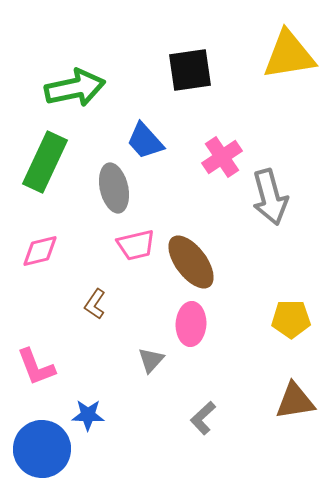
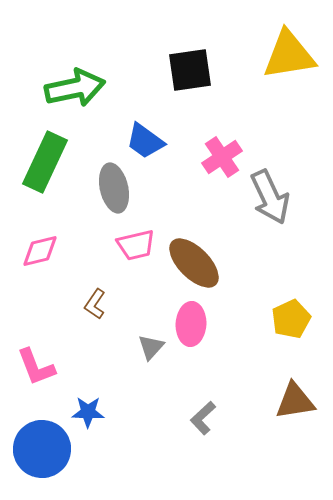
blue trapezoid: rotated 12 degrees counterclockwise
gray arrow: rotated 10 degrees counterclockwise
brown ellipse: moved 3 px right, 1 px down; rotated 8 degrees counterclockwise
yellow pentagon: rotated 24 degrees counterclockwise
gray triangle: moved 13 px up
blue star: moved 3 px up
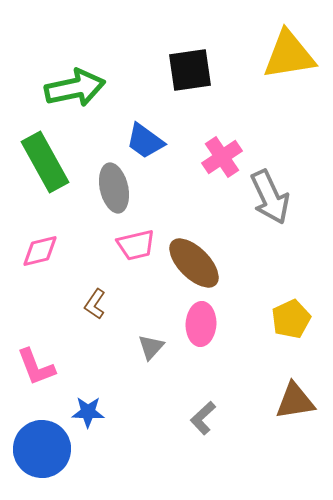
green rectangle: rotated 54 degrees counterclockwise
pink ellipse: moved 10 px right
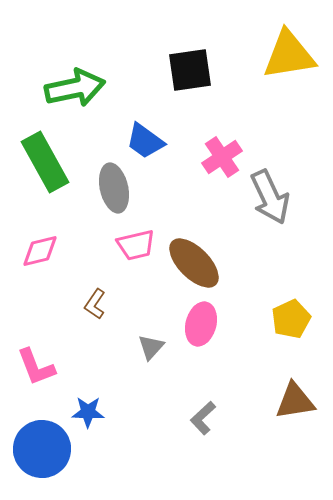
pink ellipse: rotated 12 degrees clockwise
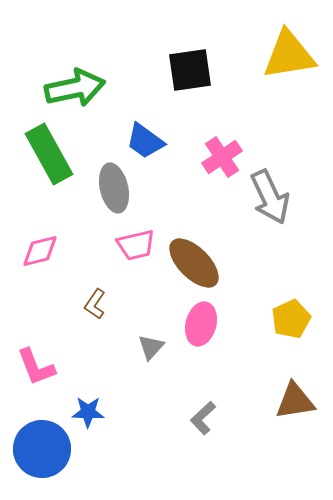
green rectangle: moved 4 px right, 8 px up
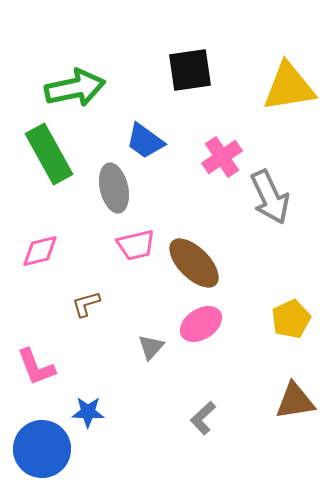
yellow triangle: moved 32 px down
brown L-shape: moved 9 px left; rotated 40 degrees clockwise
pink ellipse: rotated 42 degrees clockwise
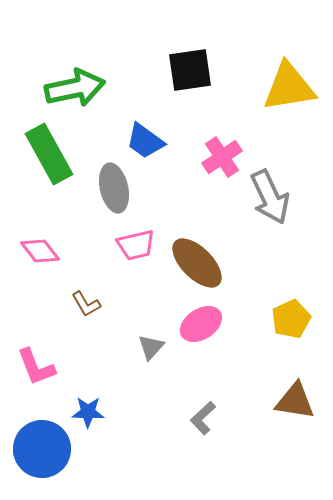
pink diamond: rotated 66 degrees clockwise
brown ellipse: moved 3 px right
brown L-shape: rotated 104 degrees counterclockwise
brown triangle: rotated 18 degrees clockwise
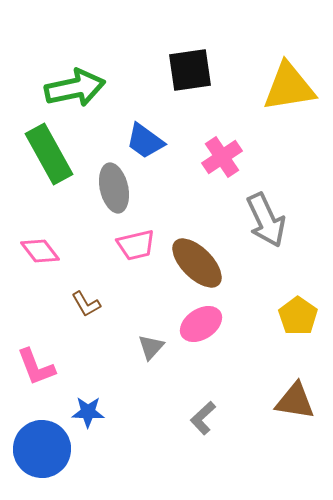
gray arrow: moved 4 px left, 23 px down
yellow pentagon: moved 7 px right, 3 px up; rotated 12 degrees counterclockwise
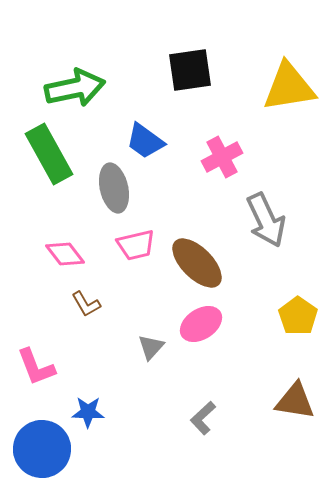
pink cross: rotated 6 degrees clockwise
pink diamond: moved 25 px right, 3 px down
